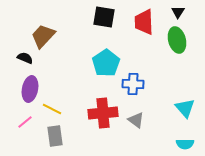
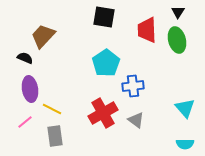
red trapezoid: moved 3 px right, 8 px down
blue cross: moved 2 px down; rotated 10 degrees counterclockwise
purple ellipse: rotated 20 degrees counterclockwise
red cross: rotated 24 degrees counterclockwise
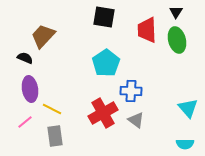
black triangle: moved 2 px left
blue cross: moved 2 px left, 5 px down; rotated 10 degrees clockwise
cyan triangle: moved 3 px right
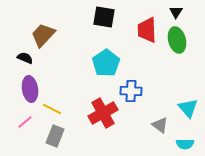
brown trapezoid: moved 1 px up
gray triangle: moved 24 px right, 5 px down
gray rectangle: rotated 30 degrees clockwise
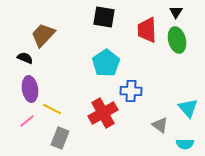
pink line: moved 2 px right, 1 px up
gray rectangle: moved 5 px right, 2 px down
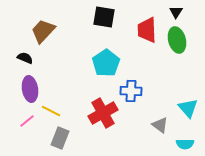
brown trapezoid: moved 4 px up
yellow line: moved 1 px left, 2 px down
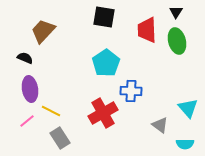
green ellipse: moved 1 px down
gray rectangle: rotated 55 degrees counterclockwise
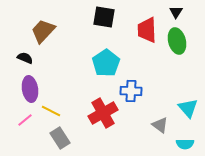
pink line: moved 2 px left, 1 px up
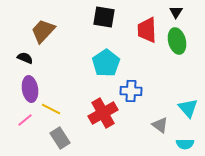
yellow line: moved 2 px up
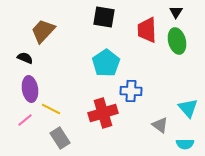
red cross: rotated 12 degrees clockwise
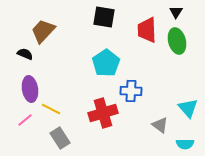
black semicircle: moved 4 px up
